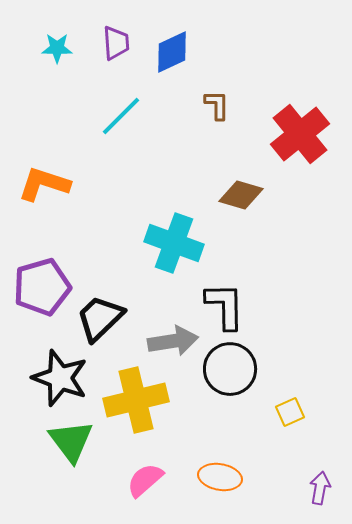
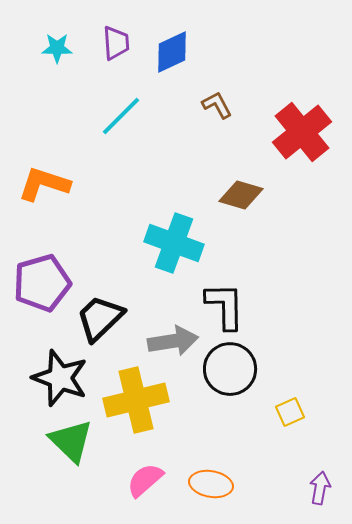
brown L-shape: rotated 28 degrees counterclockwise
red cross: moved 2 px right, 2 px up
purple pentagon: moved 4 px up
green triangle: rotated 9 degrees counterclockwise
orange ellipse: moved 9 px left, 7 px down
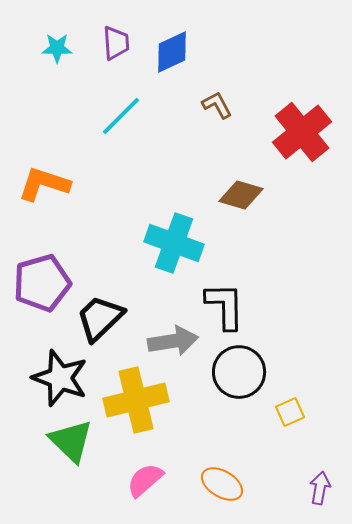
black circle: moved 9 px right, 3 px down
orange ellipse: moved 11 px right; rotated 21 degrees clockwise
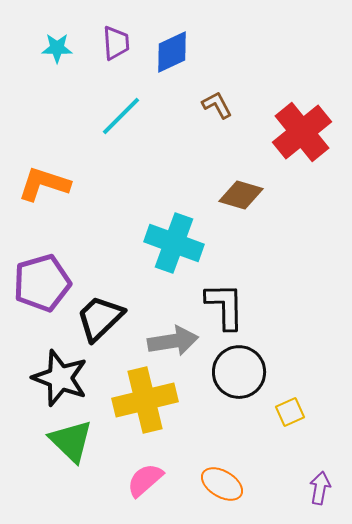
yellow cross: moved 9 px right
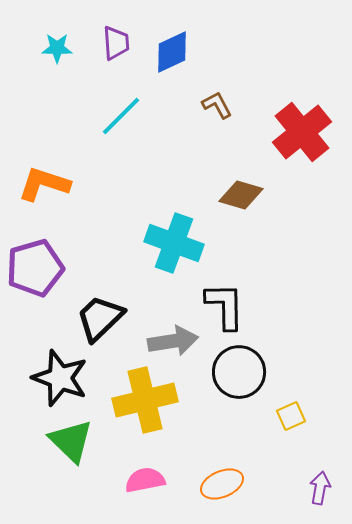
purple pentagon: moved 7 px left, 15 px up
yellow square: moved 1 px right, 4 px down
pink semicircle: rotated 30 degrees clockwise
orange ellipse: rotated 54 degrees counterclockwise
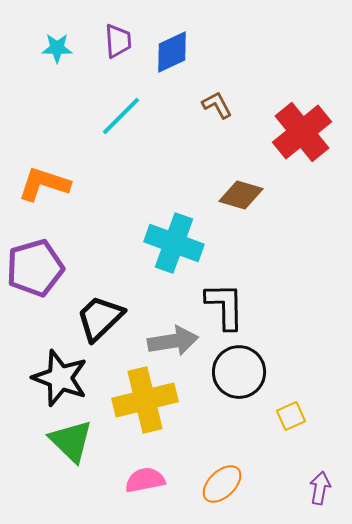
purple trapezoid: moved 2 px right, 2 px up
orange ellipse: rotated 21 degrees counterclockwise
